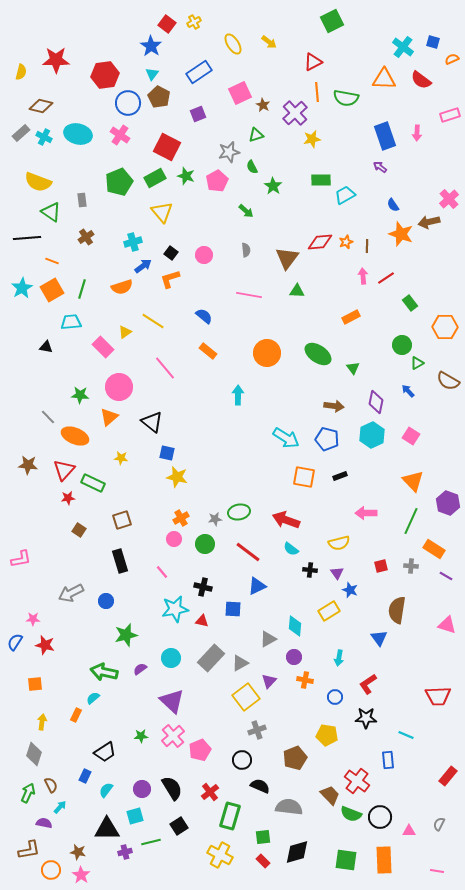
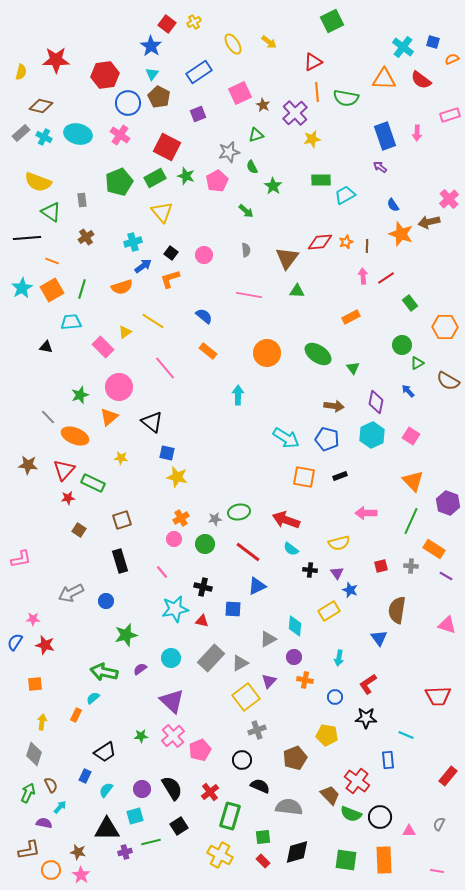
green star at (80, 395): rotated 24 degrees counterclockwise
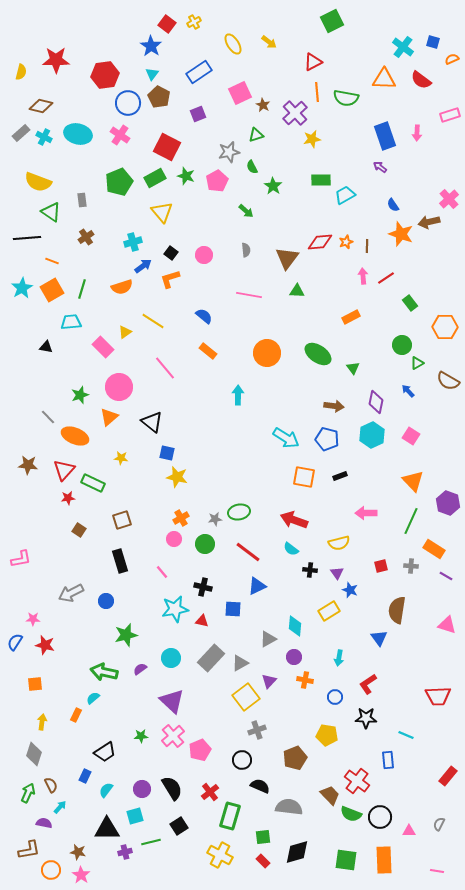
red arrow at (286, 520): moved 8 px right
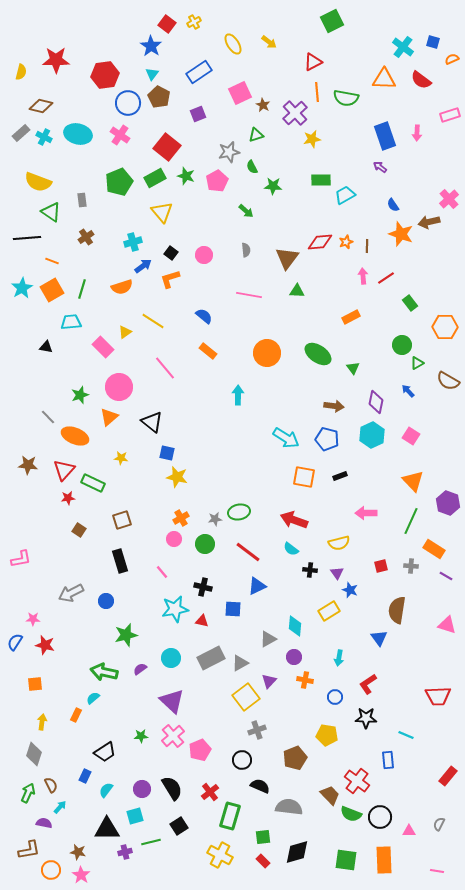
red square at (167, 147): rotated 12 degrees clockwise
green star at (273, 186): rotated 30 degrees counterclockwise
gray rectangle at (211, 658): rotated 20 degrees clockwise
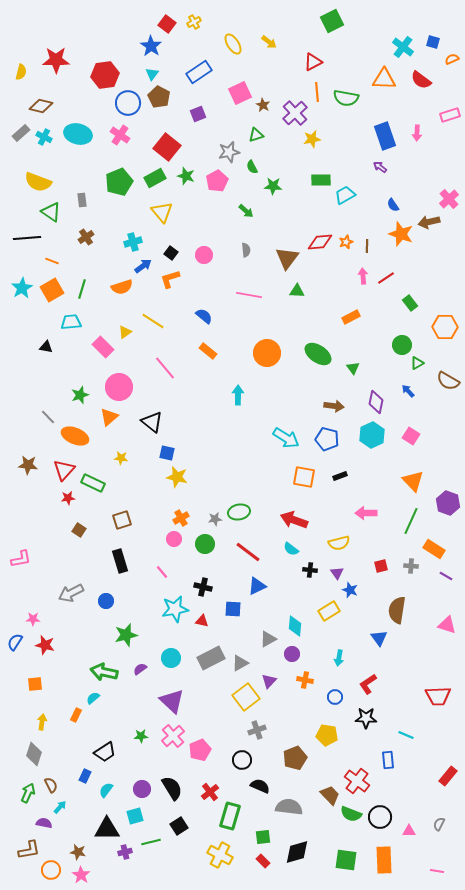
purple circle at (294, 657): moved 2 px left, 3 px up
